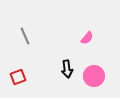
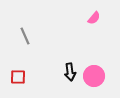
pink semicircle: moved 7 px right, 20 px up
black arrow: moved 3 px right, 3 px down
red square: rotated 21 degrees clockwise
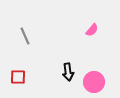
pink semicircle: moved 2 px left, 12 px down
black arrow: moved 2 px left
pink circle: moved 6 px down
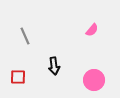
black arrow: moved 14 px left, 6 px up
pink circle: moved 2 px up
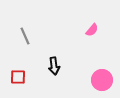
pink circle: moved 8 px right
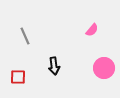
pink circle: moved 2 px right, 12 px up
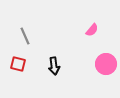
pink circle: moved 2 px right, 4 px up
red square: moved 13 px up; rotated 14 degrees clockwise
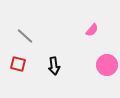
gray line: rotated 24 degrees counterclockwise
pink circle: moved 1 px right, 1 px down
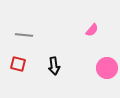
gray line: moved 1 px left, 1 px up; rotated 36 degrees counterclockwise
pink circle: moved 3 px down
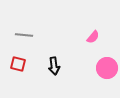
pink semicircle: moved 1 px right, 7 px down
